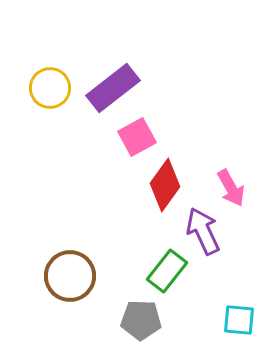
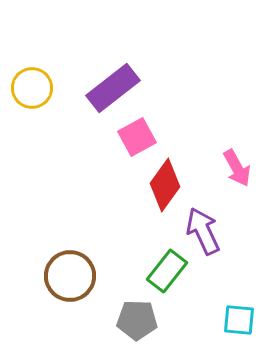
yellow circle: moved 18 px left
pink arrow: moved 6 px right, 20 px up
gray pentagon: moved 4 px left
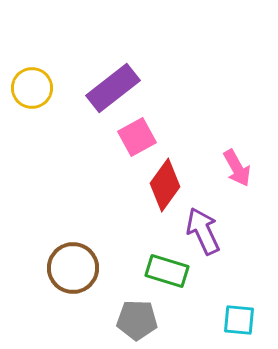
green rectangle: rotated 69 degrees clockwise
brown circle: moved 3 px right, 8 px up
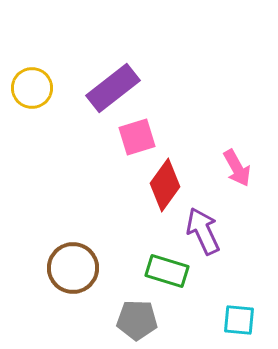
pink square: rotated 12 degrees clockwise
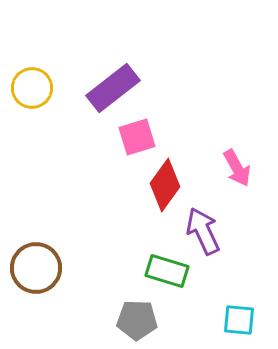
brown circle: moved 37 px left
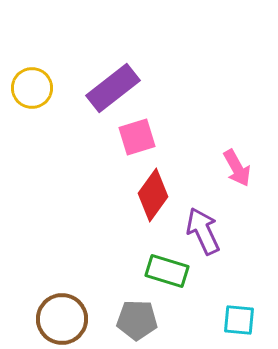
red diamond: moved 12 px left, 10 px down
brown circle: moved 26 px right, 51 px down
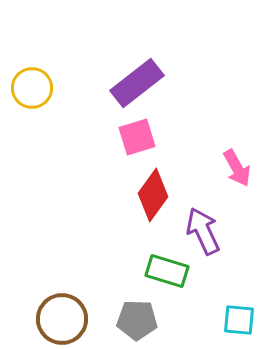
purple rectangle: moved 24 px right, 5 px up
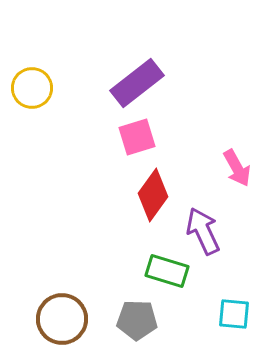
cyan square: moved 5 px left, 6 px up
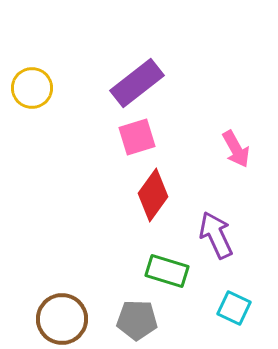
pink arrow: moved 1 px left, 19 px up
purple arrow: moved 13 px right, 4 px down
cyan square: moved 6 px up; rotated 20 degrees clockwise
